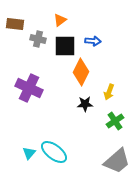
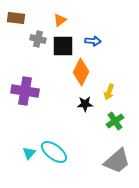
brown rectangle: moved 1 px right, 6 px up
black square: moved 2 px left
purple cross: moved 4 px left, 3 px down; rotated 16 degrees counterclockwise
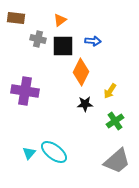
yellow arrow: moved 1 px right, 1 px up; rotated 14 degrees clockwise
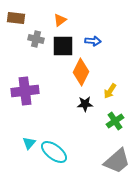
gray cross: moved 2 px left
purple cross: rotated 16 degrees counterclockwise
cyan triangle: moved 10 px up
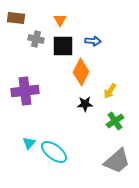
orange triangle: rotated 24 degrees counterclockwise
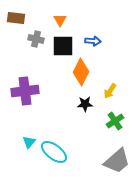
cyan triangle: moved 1 px up
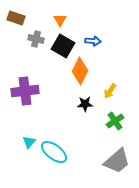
brown rectangle: rotated 12 degrees clockwise
black square: rotated 30 degrees clockwise
orange diamond: moved 1 px left, 1 px up
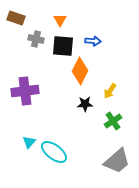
black square: rotated 25 degrees counterclockwise
green cross: moved 2 px left
